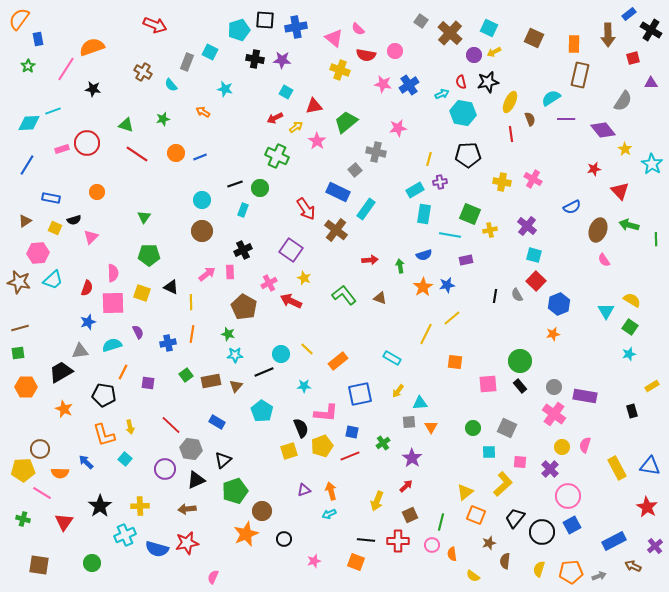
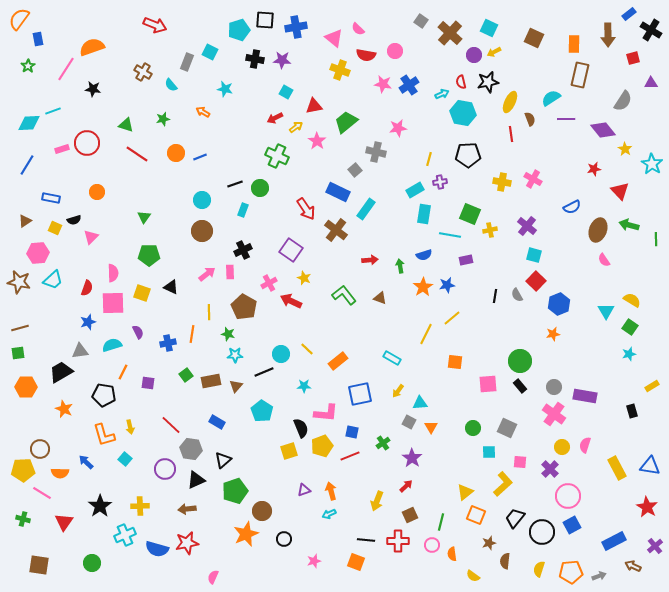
yellow line at (191, 302): moved 18 px right, 10 px down
gray square at (409, 422): rotated 32 degrees clockwise
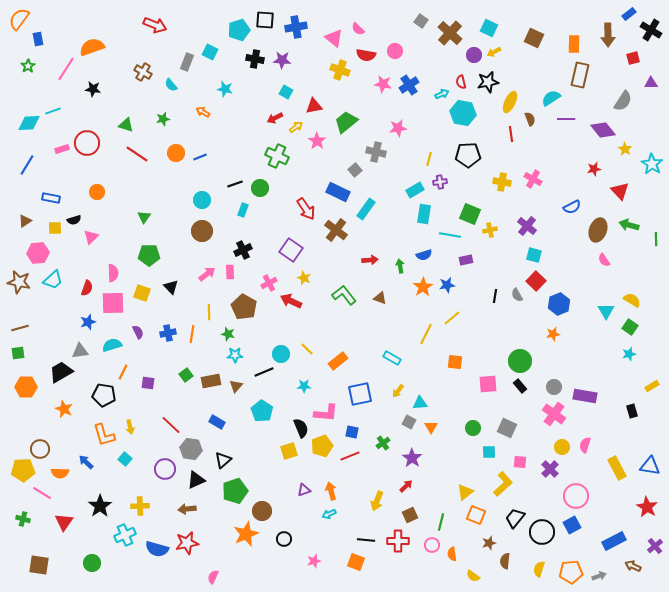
yellow square at (55, 228): rotated 24 degrees counterclockwise
black triangle at (171, 287): rotated 21 degrees clockwise
blue cross at (168, 343): moved 10 px up
pink circle at (568, 496): moved 8 px right
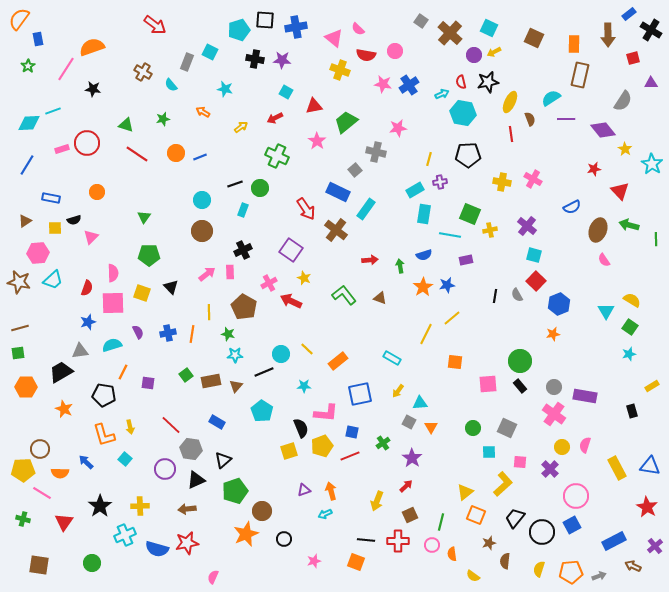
red arrow at (155, 25): rotated 15 degrees clockwise
yellow arrow at (296, 127): moved 55 px left
cyan arrow at (329, 514): moved 4 px left
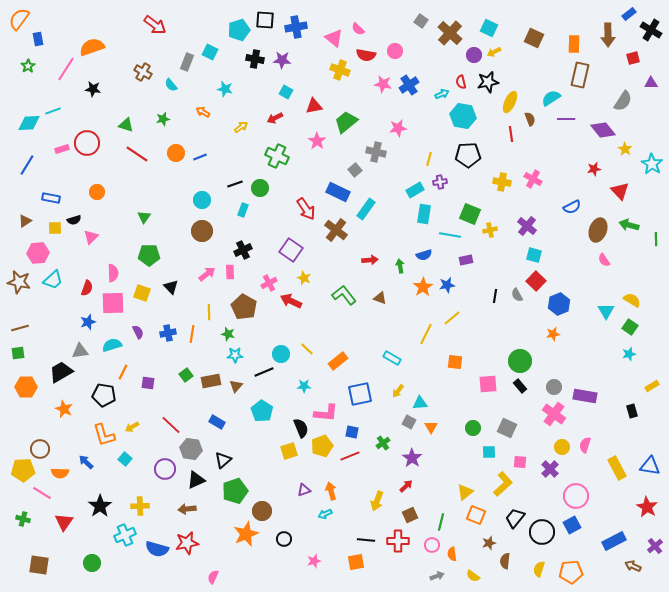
cyan hexagon at (463, 113): moved 3 px down
yellow arrow at (130, 427): moved 2 px right; rotated 72 degrees clockwise
orange square at (356, 562): rotated 30 degrees counterclockwise
gray arrow at (599, 576): moved 162 px left
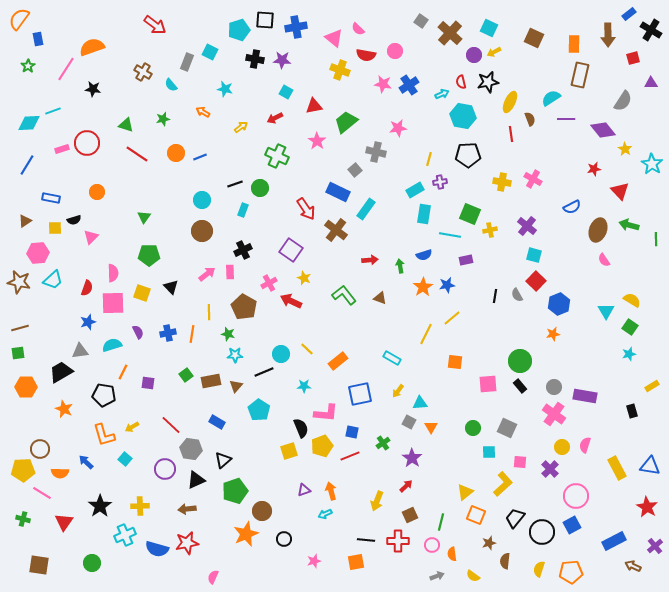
cyan pentagon at (262, 411): moved 3 px left, 1 px up
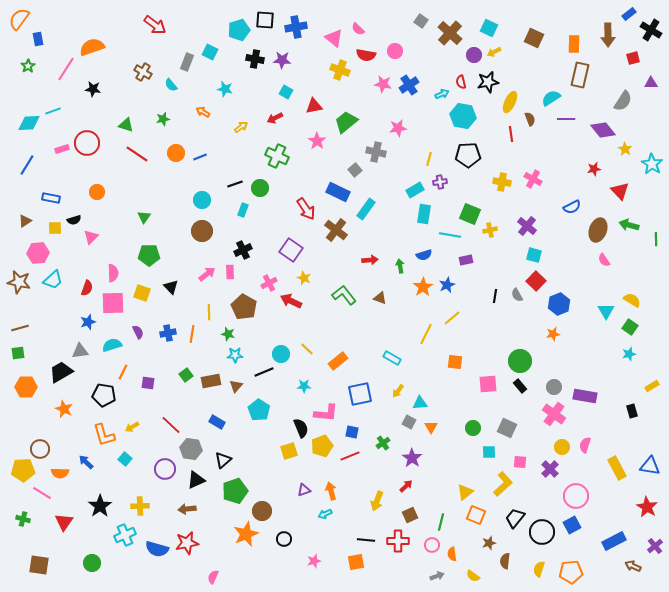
blue star at (447, 285): rotated 14 degrees counterclockwise
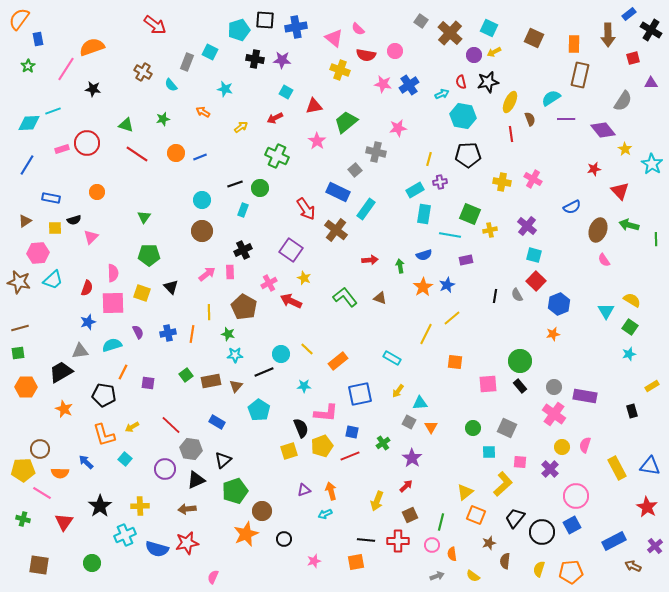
green L-shape at (344, 295): moved 1 px right, 2 px down
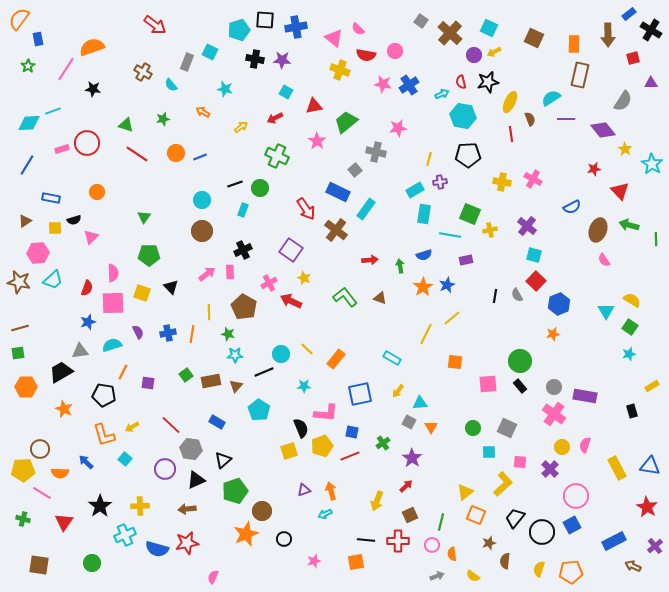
orange rectangle at (338, 361): moved 2 px left, 2 px up; rotated 12 degrees counterclockwise
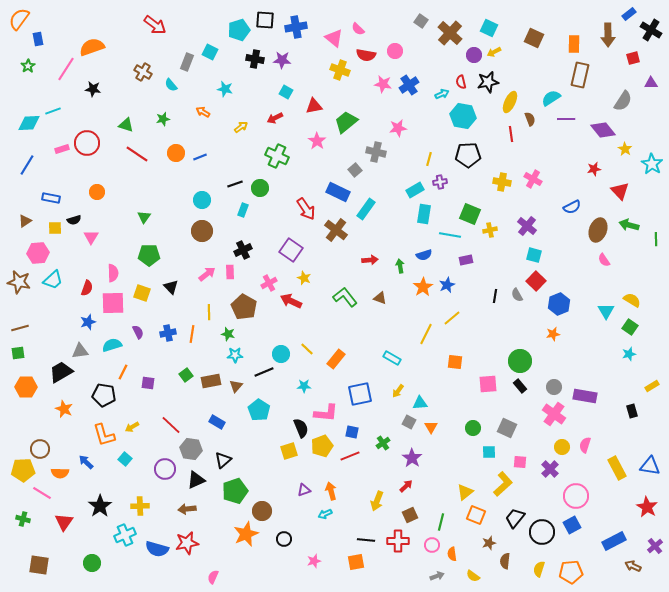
pink triangle at (91, 237): rotated 14 degrees counterclockwise
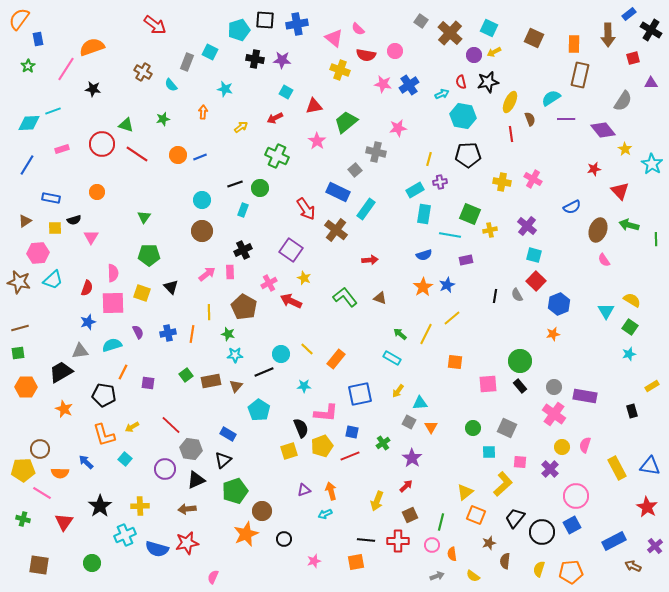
blue cross at (296, 27): moved 1 px right, 3 px up
orange arrow at (203, 112): rotated 64 degrees clockwise
red circle at (87, 143): moved 15 px right, 1 px down
orange circle at (176, 153): moved 2 px right, 2 px down
green arrow at (400, 266): moved 68 px down; rotated 40 degrees counterclockwise
blue rectangle at (217, 422): moved 11 px right, 12 px down
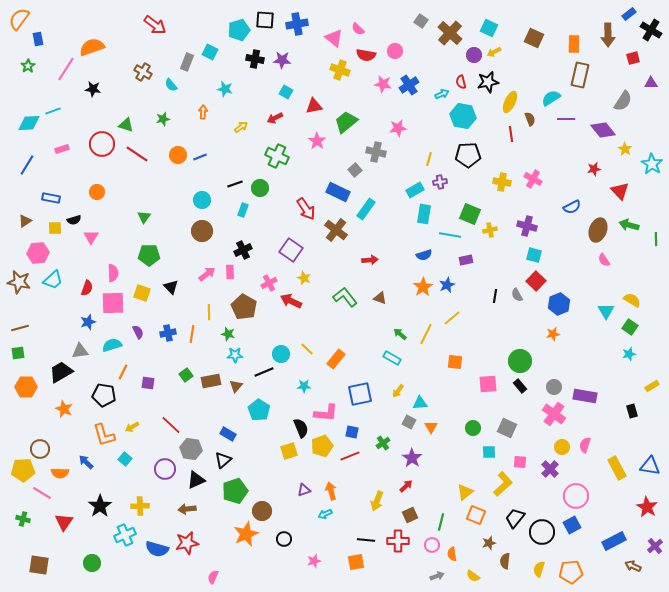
purple cross at (527, 226): rotated 24 degrees counterclockwise
